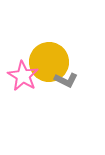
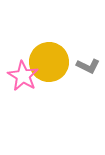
gray L-shape: moved 22 px right, 14 px up
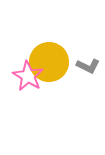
pink star: moved 5 px right
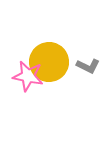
pink star: rotated 20 degrees counterclockwise
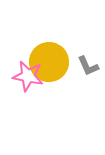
gray L-shape: rotated 40 degrees clockwise
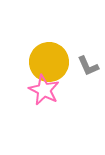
pink star: moved 16 px right, 14 px down; rotated 16 degrees clockwise
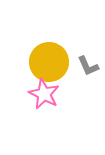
pink star: moved 4 px down
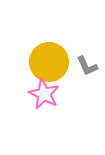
gray L-shape: moved 1 px left
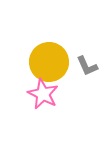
pink star: moved 1 px left
